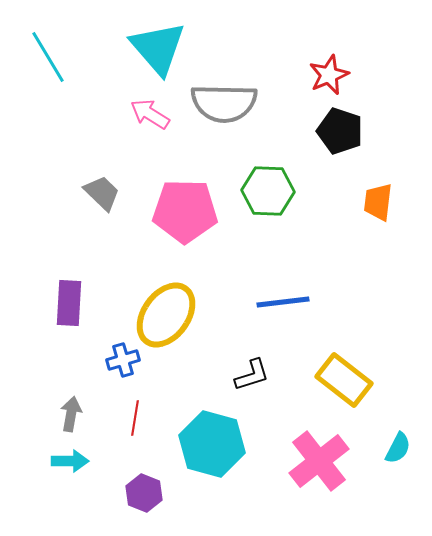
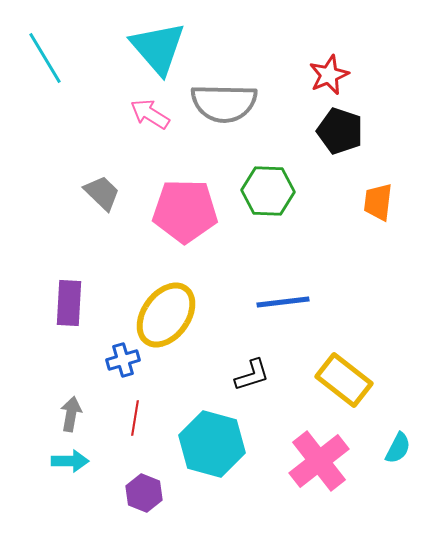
cyan line: moved 3 px left, 1 px down
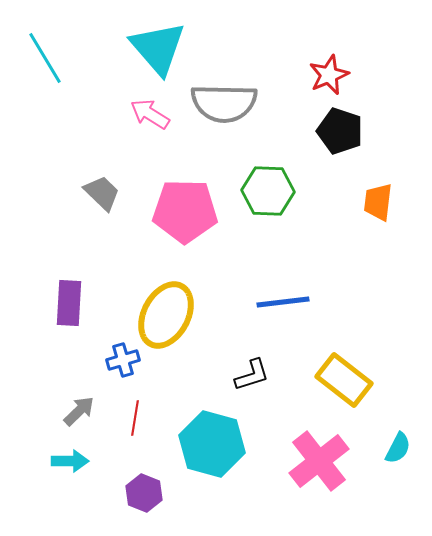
yellow ellipse: rotated 8 degrees counterclockwise
gray arrow: moved 8 px right, 3 px up; rotated 36 degrees clockwise
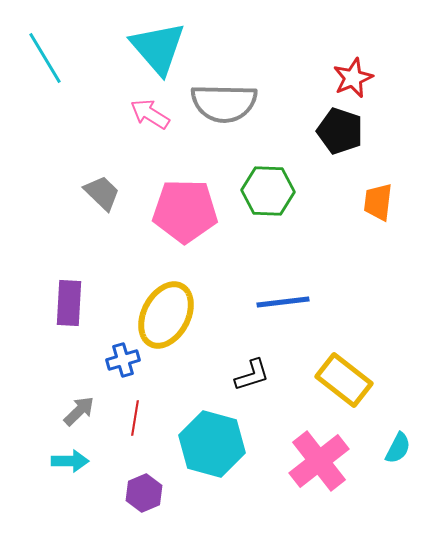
red star: moved 24 px right, 3 px down
purple hexagon: rotated 15 degrees clockwise
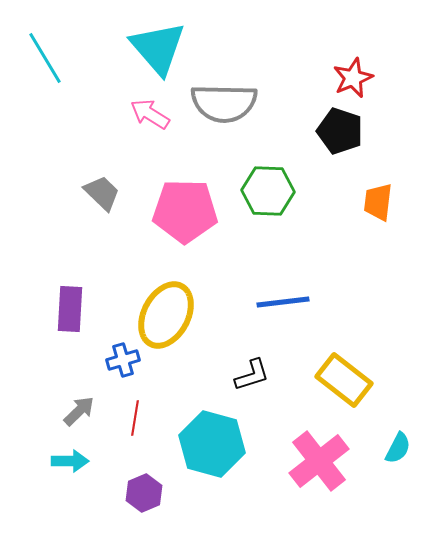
purple rectangle: moved 1 px right, 6 px down
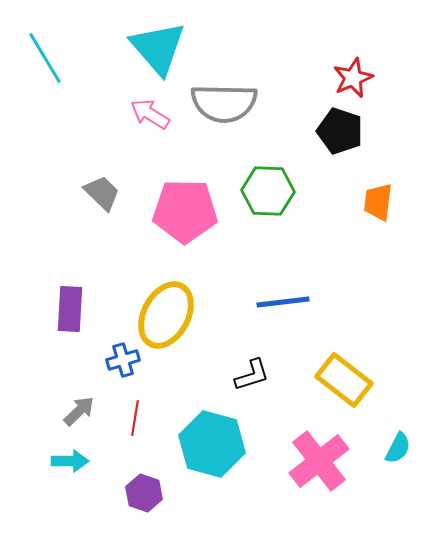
purple hexagon: rotated 18 degrees counterclockwise
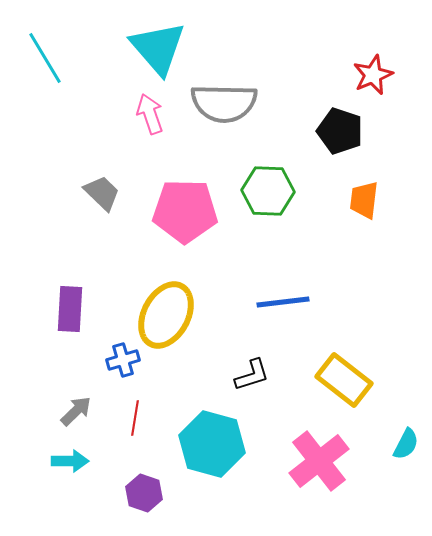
red star: moved 20 px right, 3 px up
pink arrow: rotated 39 degrees clockwise
orange trapezoid: moved 14 px left, 2 px up
gray arrow: moved 3 px left
cyan semicircle: moved 8 px right, 4 px up
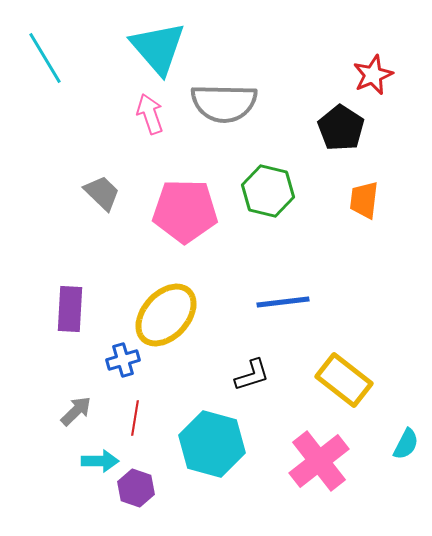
black pentagon: moved 1 px right, 3 px up; rotated 15 degrees clockwise
green hexagon: rotated 12 degrees clockwise
yellow ellipse: rotated 14 degrees clockwise
cyan arrow: moved 30 px right
purple hexagon: moved 8 px left, 5 px up
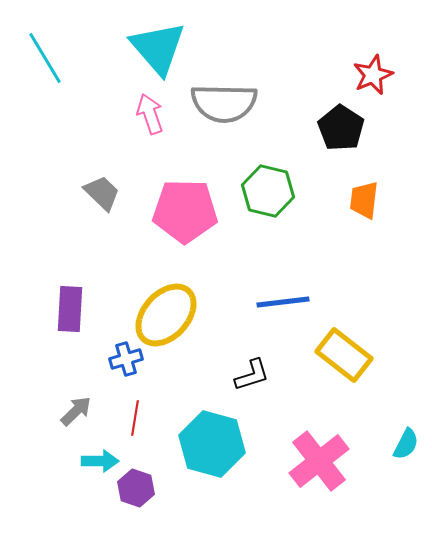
blue cross: moved 3 px right, 1 px up
yellow rectangle: moved 25 px up
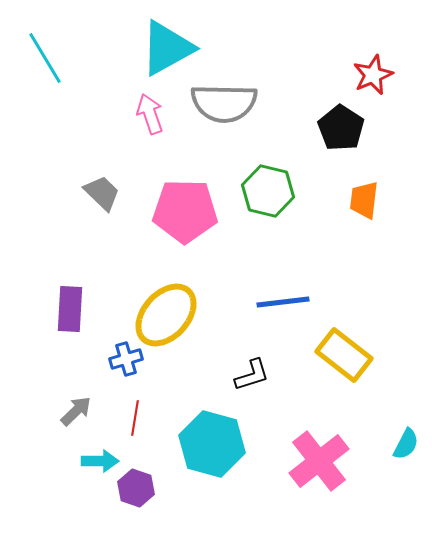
cyan triangle: moved 9 px right; rotated 42 degrees clockwise
